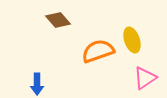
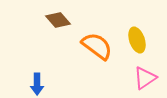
yellow ellipse: moved 5 px right
orange semicircle: moved 1 px left, 5 px up; rotated 56 degrees clockwise
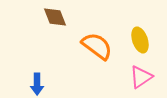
brown diamond: moved 3 px left, 3 px up; rotated 20 degrees clockwise
yellow ellipse: moved 3 px right
pink triangle: moved 4 px left, 1 px up
